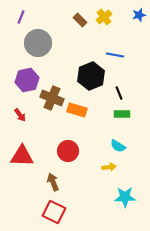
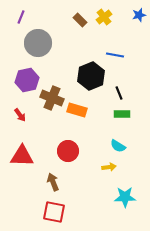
red square: rotated 15 degrees counterclockwise
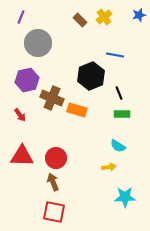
red circle: moved 12 px left, 7 px down
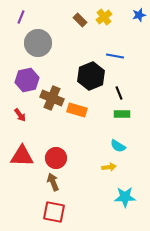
blue line: moved 1 px down
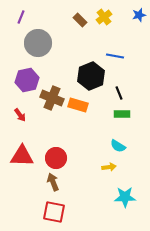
orange rectangle: moved 1 px right, 5 px up
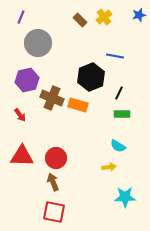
black hexagon: moved 1 px down
black line: rotated 48 degrees clockwise
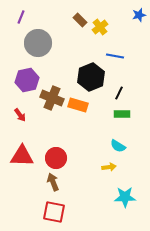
yellow cross: moved 4 px left, 10 px down
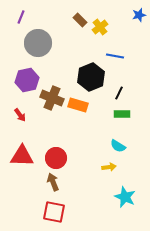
cyan star: rotated 25 degrees clockwise
